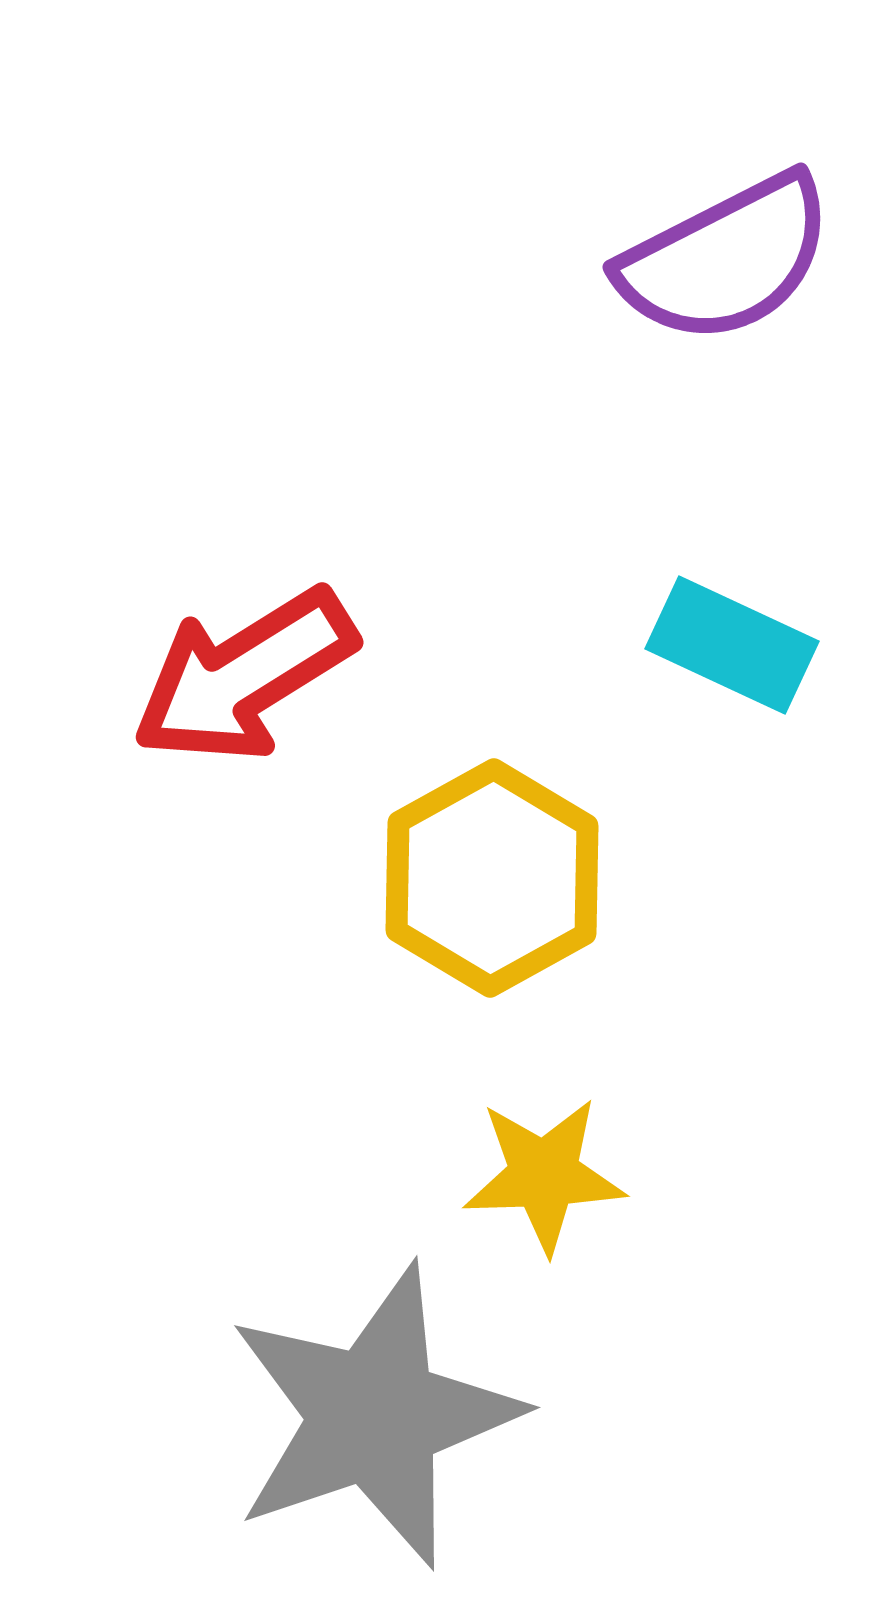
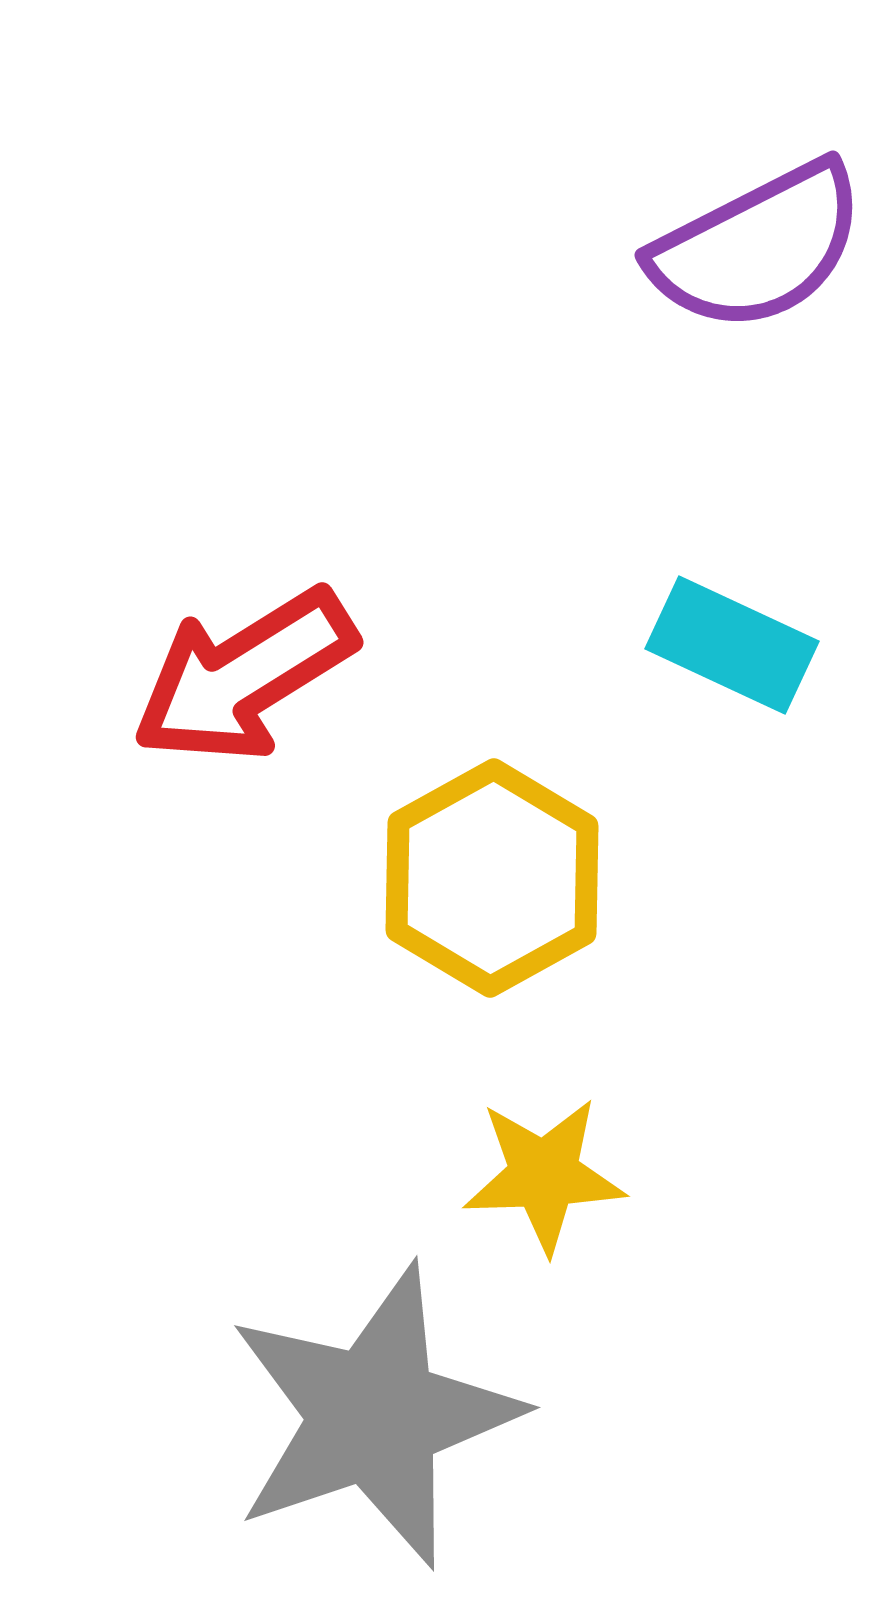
purple semicircle: moved 32 px right, 12 px up
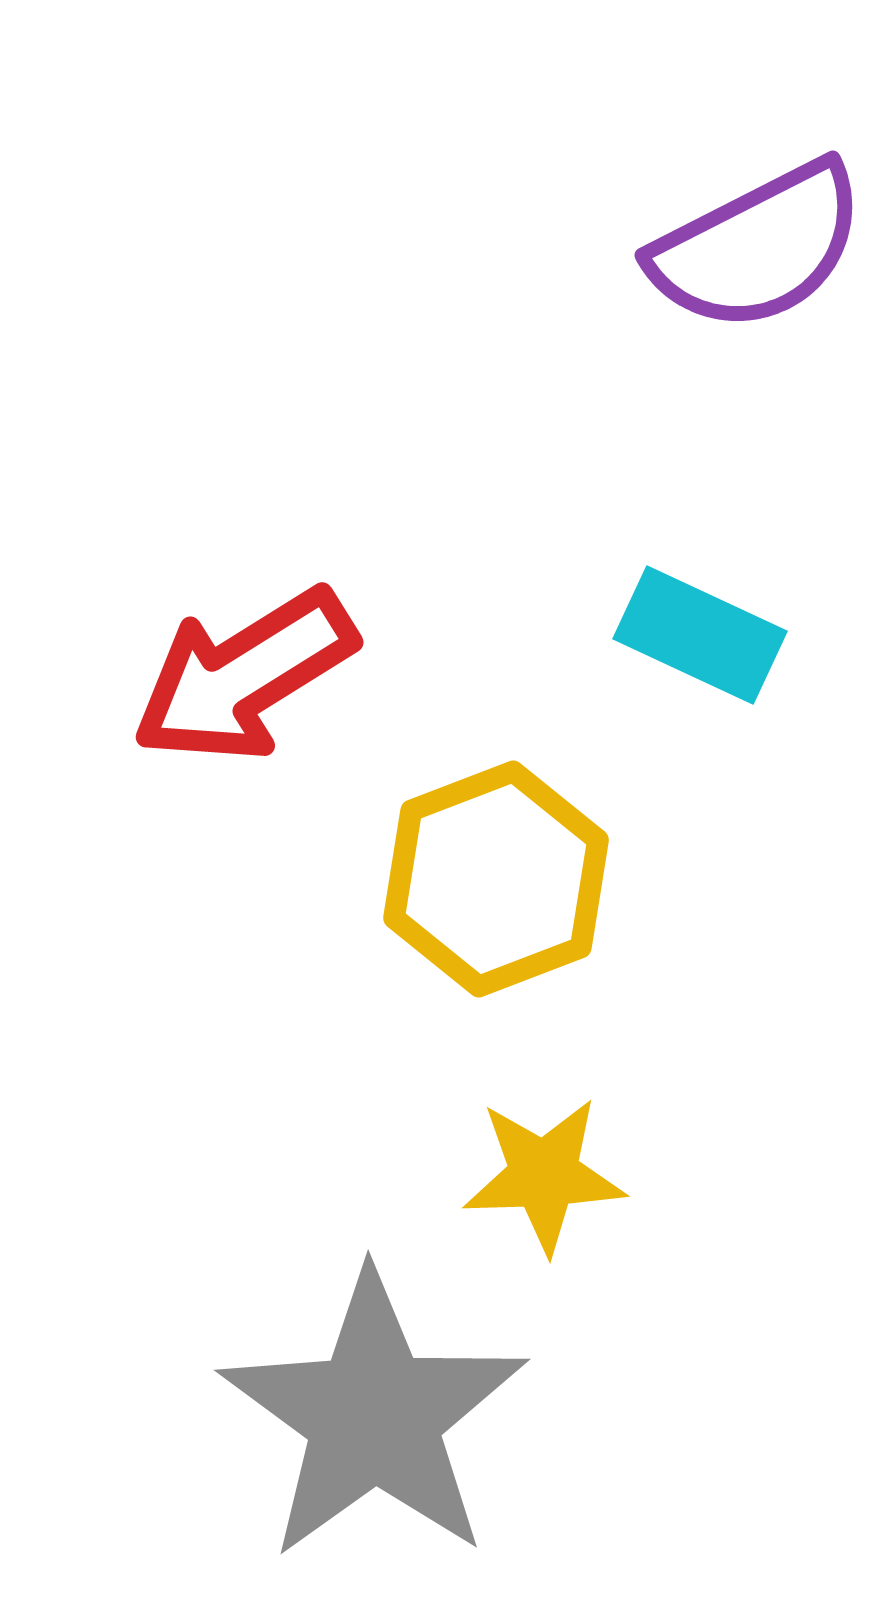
cyan rectangle: moved 32 px left, 10 px up
yellow hexagon: moved 4 px right, 1 px down; rotated 8 degrees clockwise
gray star: rotated 17 degrees counterclockwise
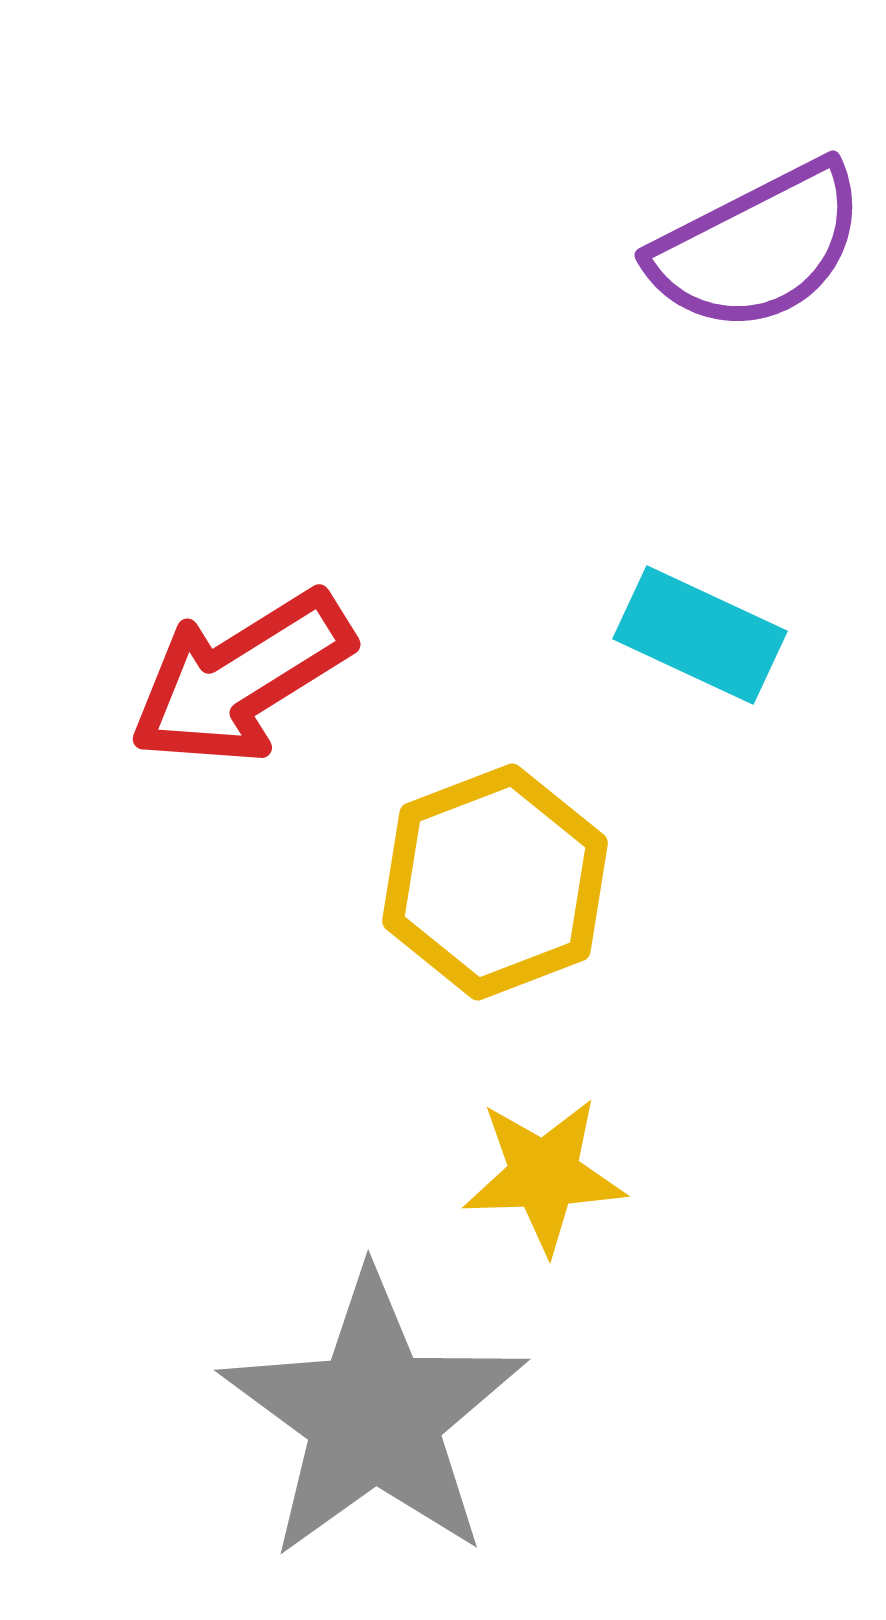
red arrow: moved 3 px left, 2 px down
yellow hexagon: moved 1 px left, 3 px down
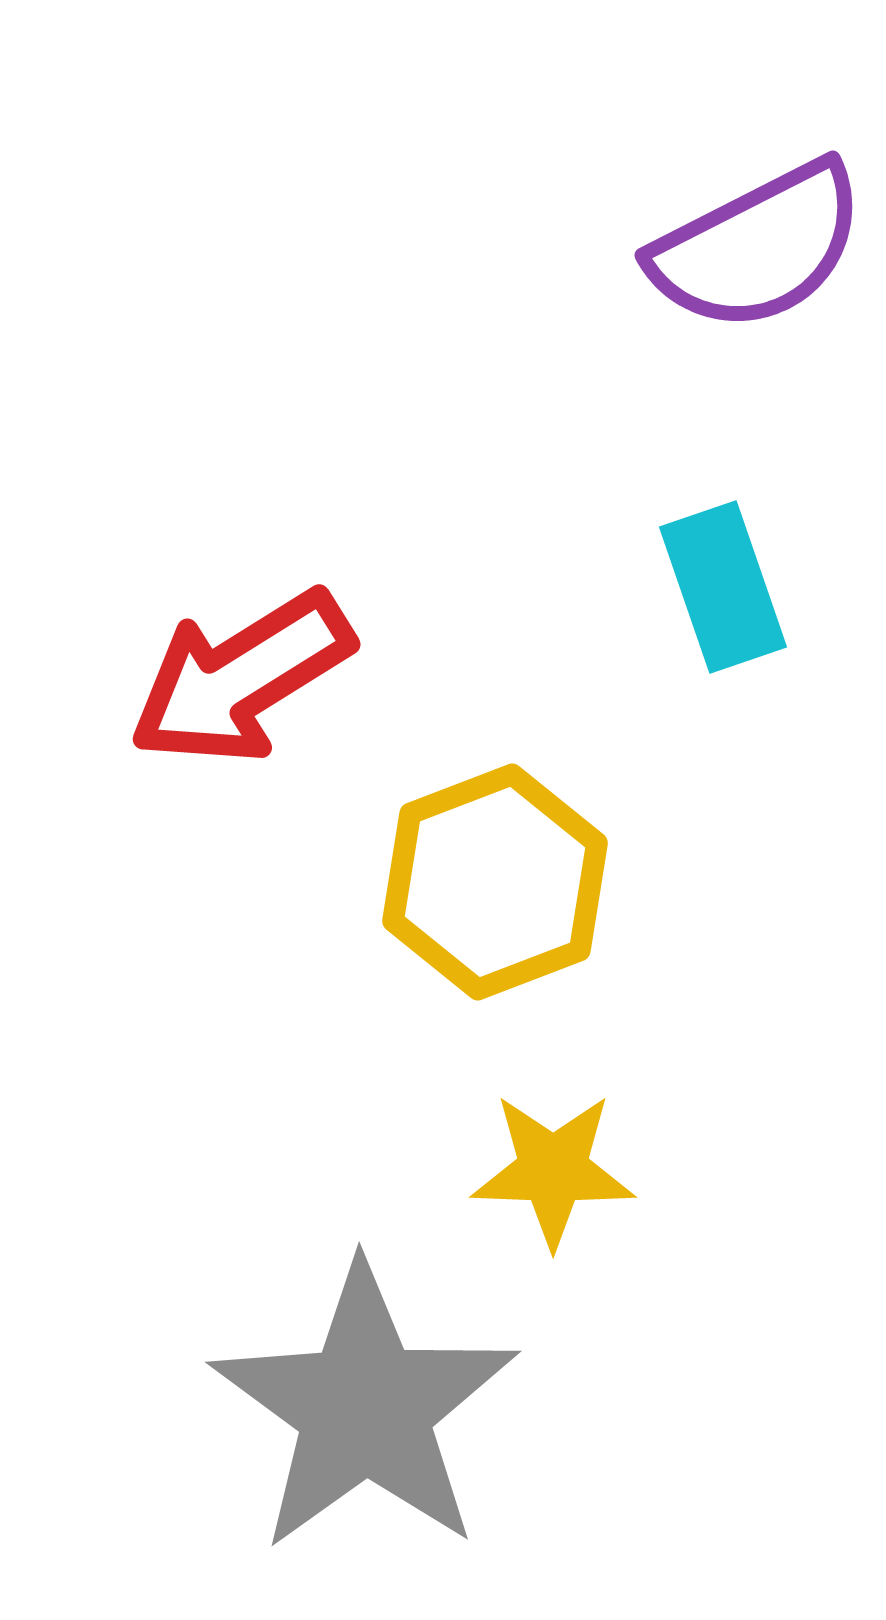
cyan rectangle: moved 23 px right, 48 px up; rotated 46 degrees clockwise
yellow star: moved 9 px right, 5 px up; rotated 4 degrees clockwise
gray star: moved 9 px left, 8 px up
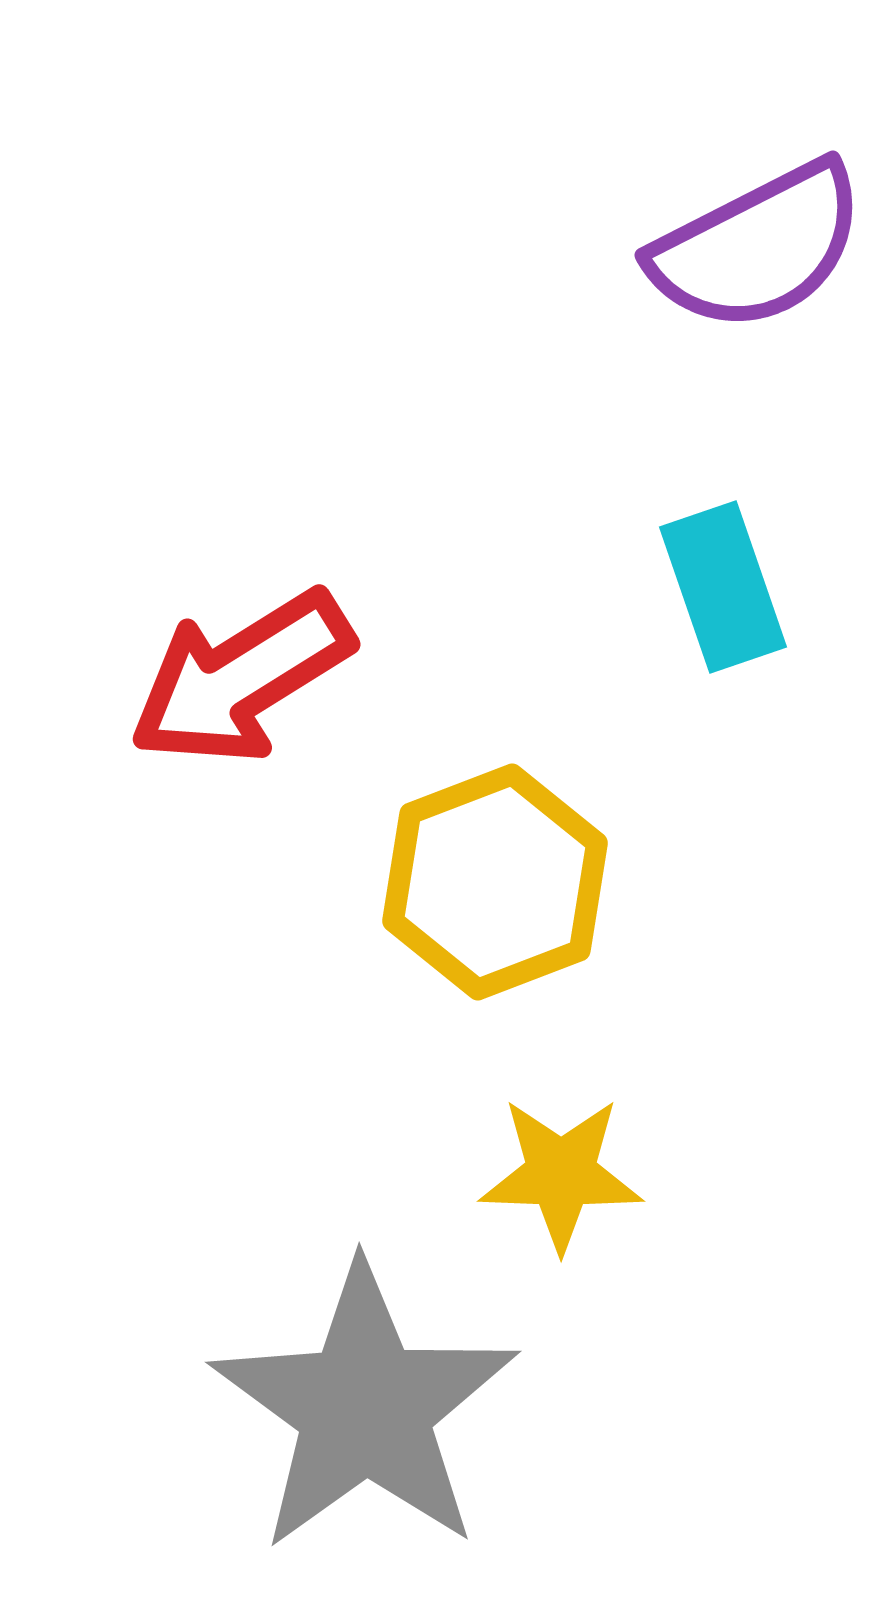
yellow star: moved 8 px right, 4 px down
